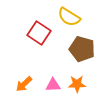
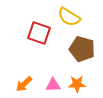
red square: rotated 15 degrees counterclockwise
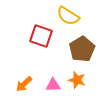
yellow semicircle: moved 1 px left, 1 px up
red square: moved 2 px right, 3 px down
brown pentagon: rotated 25 degrees clockwise
orange star: moved 4 px up; rotated 18 degrees clockwise
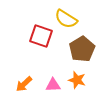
yellow semicircle: moved 2 px left, 3 px down
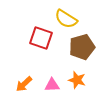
red square: moved 2 px down
brown pentagon: moved 2 px up; rotated 15 degrees clockwise
pink triangle: moved 1 px left
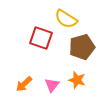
pink triangle: rotated 49 degrees counterclockwise
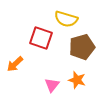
yellow semicircle: rotated 15 degrees counterclockwise
orange arrow: moved 9 px left, 20 px up
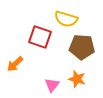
red square: moved 1 px left, 1 px up
brown pentagon: rotated 20 degrees clockwise
orange star: moved 1 px up
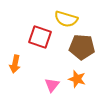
orange arrow: rotated 36 degrees counterclockwise
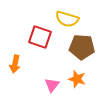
yellow semicircle: moved 1 px right
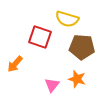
orange arrow: rotated 30 degrees clockwise
